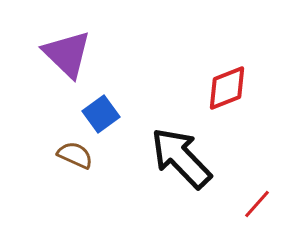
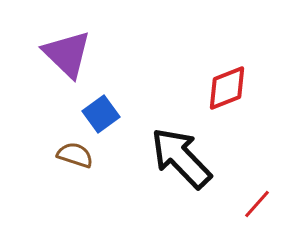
brown semicircle: rotated 6 degrees counterclockwise
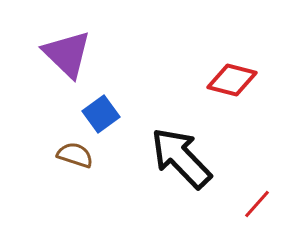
red diamond: moved 5 px right, 8 px up; rotated 36 degrees clockwise
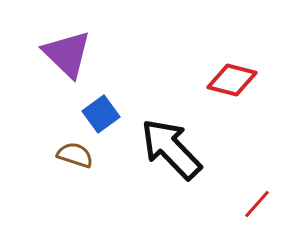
black arrow: moved 10 px left, 9 px up
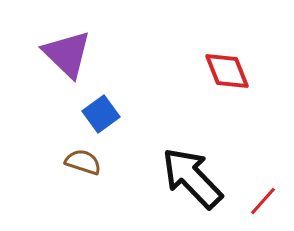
red diamond: moved 5 px left, 9 px up; rotated 54 degrees clockwise
black arrow: moved 21 px right, 29 px down
brown semicircle: moved 8 px right, 7 px down
red line: moved 6 px right, 3 px up
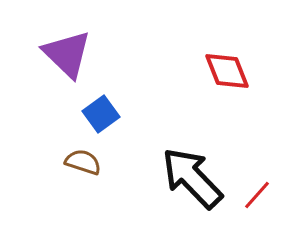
red line: moved 6 px left, 6 px up
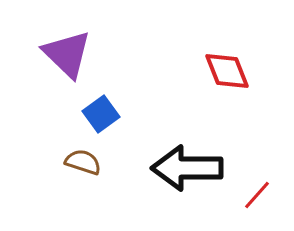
black arrow: moved 5 px left, 10 px up; rotated 46 degrees counterclockwise
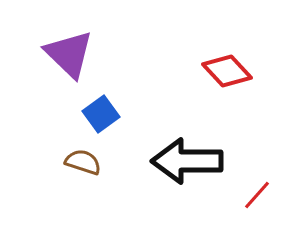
purple triangle: moved 2 px right
red diamond: rotated 21 degrees counterclockwise
black arrow: moved 7 px up
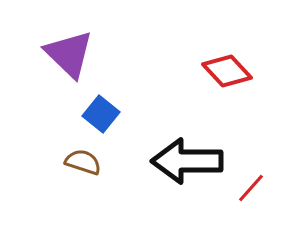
blue square: rotated 15 degrees counterclockwise
red line: moved 6 px left, 7 px up
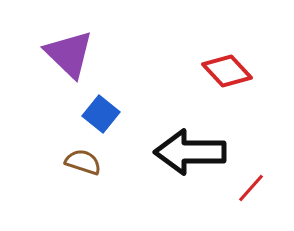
black arrow: moved 3 px right, 9 px up
